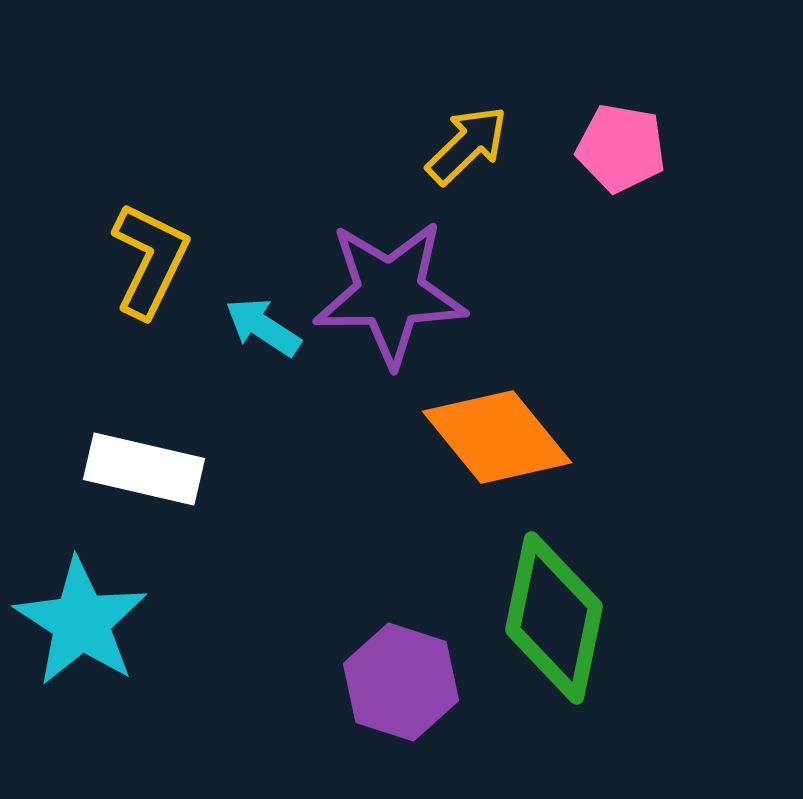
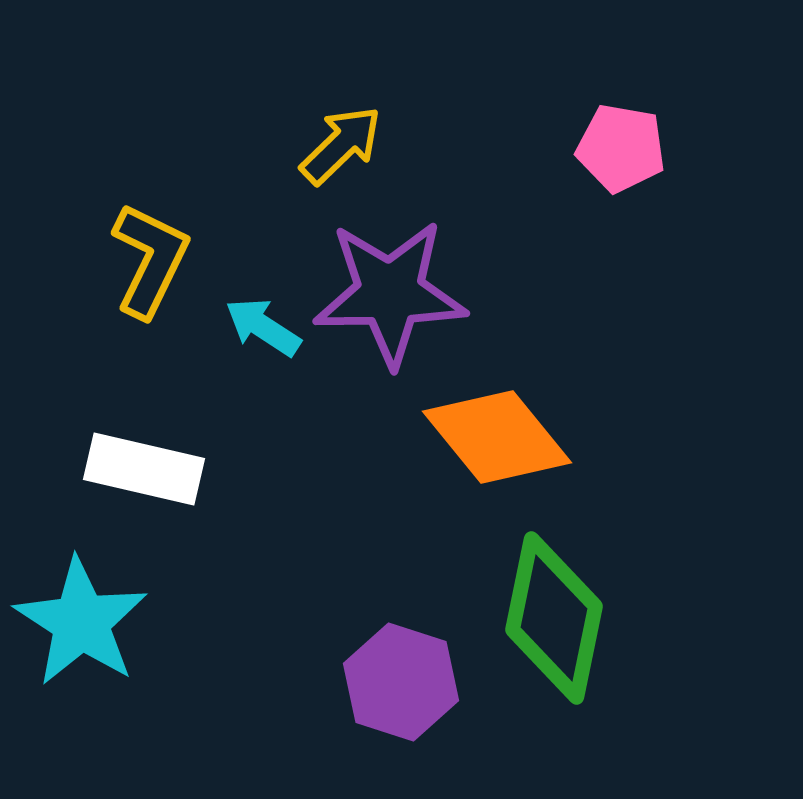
yellow arrow: moved 126 px left
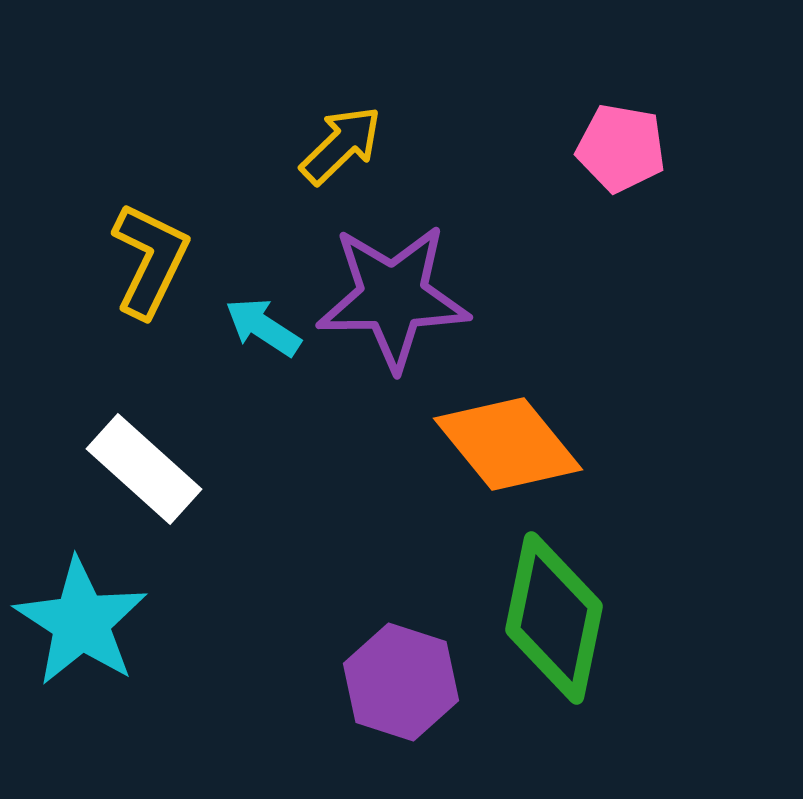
purple star: moved 3 px right, 4 px down
orange diamond: moved 11 px right, 7 px down
white rectangle: rotated 29 degrees clockwise
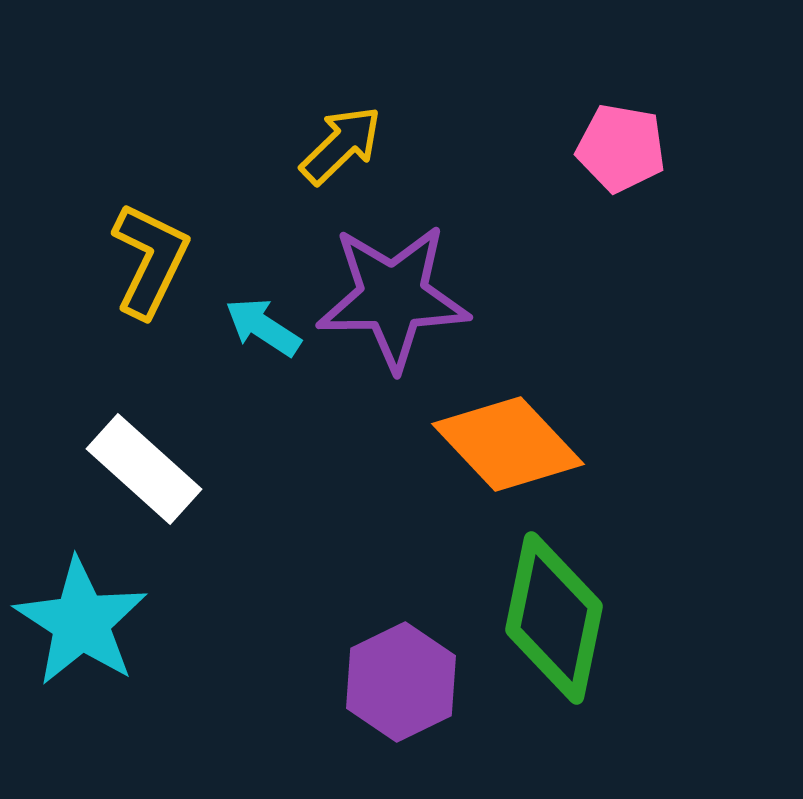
orange diamond: rotated 4 degrees counterclockwise
purple hexagon: rotated 16 degrees clockwise
